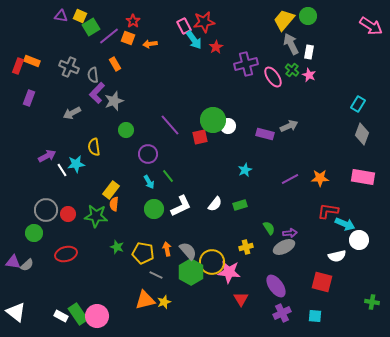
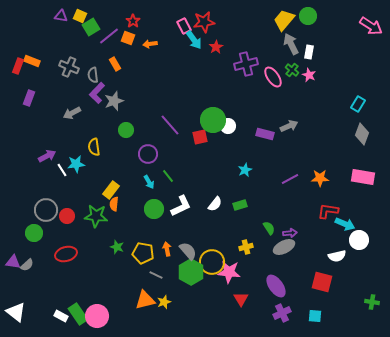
red circle at (68, 214): moved 1 px left, 2 px down
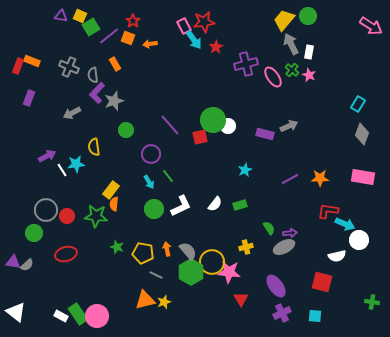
purple circle at (148, 154): moved 3 px right
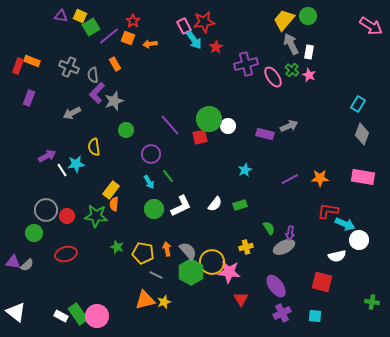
green circle at (213, 120): moved 4 px left, 1 px up
purple arrow at (290, 233): rotated 104 degrees clockwise
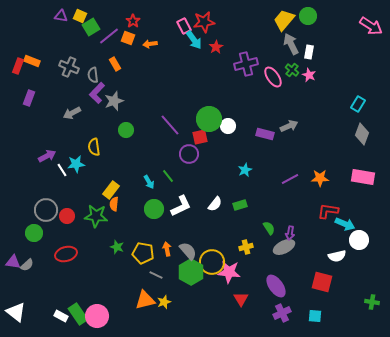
purple circle at (151, 154): moved 38 px right
